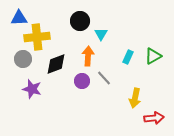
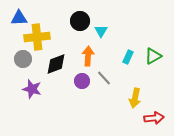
cyan triangle: moved 3 px up
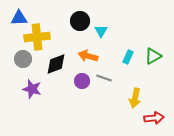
orange arrow: rotated 78 degrees counterclockwise
gray line: rotated 28 degrees counterclockwise
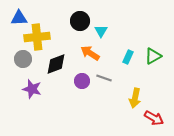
orange arrow: moved 2 px right, 3 px up; rotated 18 degrees clockwise
red arrow: rotated 36 degrees clockwise
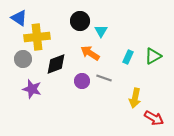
blue triangle: rotated 36 degrees clockwise
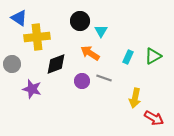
gray circle: moved 11 px left, 5 px down
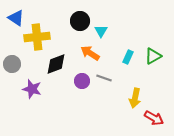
blue triangle: moved 3 px left
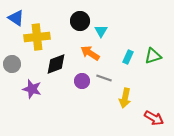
green triangle: rotated 12 degrees clockwise
yellow arrow: moved 10 px left
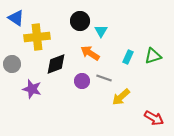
yellow arrow: moved 4 px left, 1 px up; rotated 36 degrees clockwise
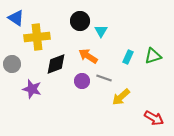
orange arrow: moved 2 px left, 3 px down
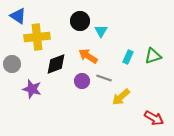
blue triangle: moved 2 px right, 2 px up
